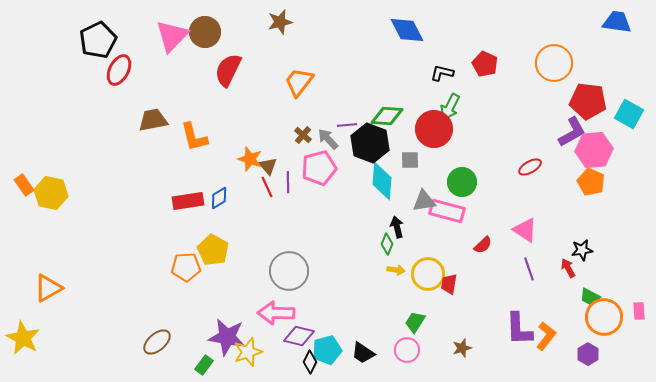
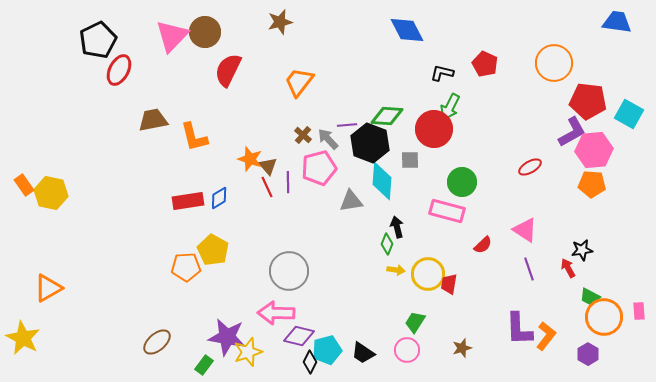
orange pentagon at (591, 182): moved 1 px right, 2 px down; rotated 20 degrees counterclockwise
gray triangle at (424, 201): moved 73 px left
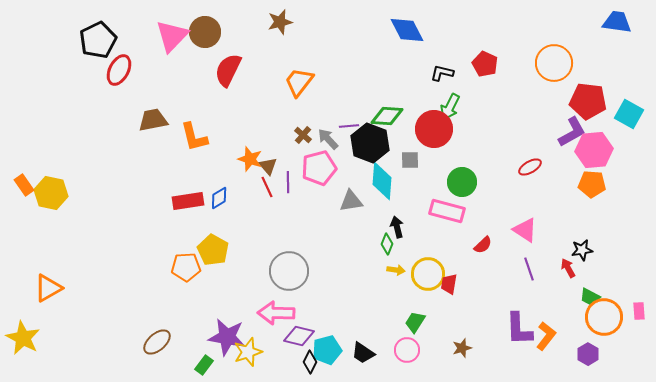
purple line at (347, 125): moved 2 px right, 1 px down
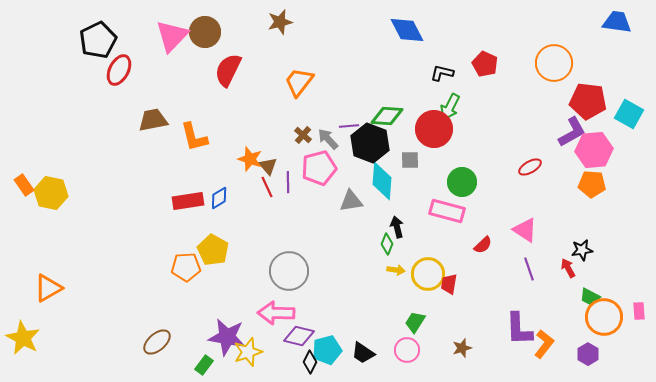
orange L-shape at (546, 336): moved 2 px left, 8 px down
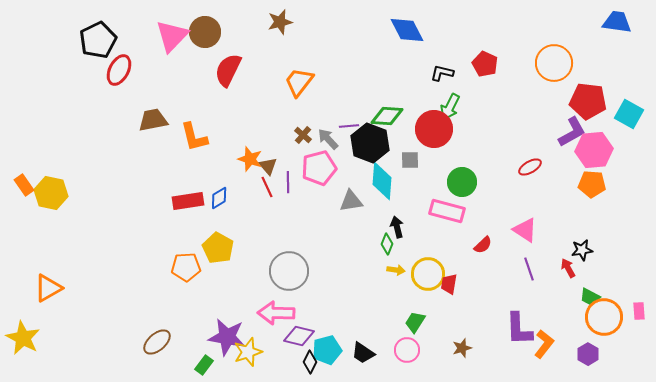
yellow pentagon at (213, 250): moved 5 px right, 2 px up
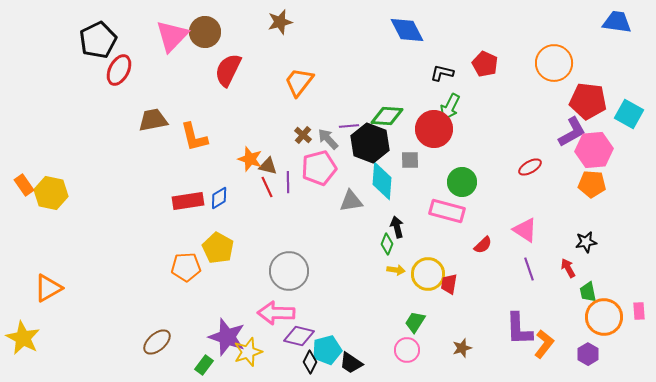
brown triangle at (268, 166): rotated 36 degrees counterclockwise
black star at (582, 250): moved 4 px right, 8 px up
green trapezoid at (590, 297): moved 2 px left, 5 px up; rotated 50 degrees clockwise
purple star at (227, 337): rotated 9 degrees clockwise
black trapezoid at (363, 353): moved 12 px left, 10 px down
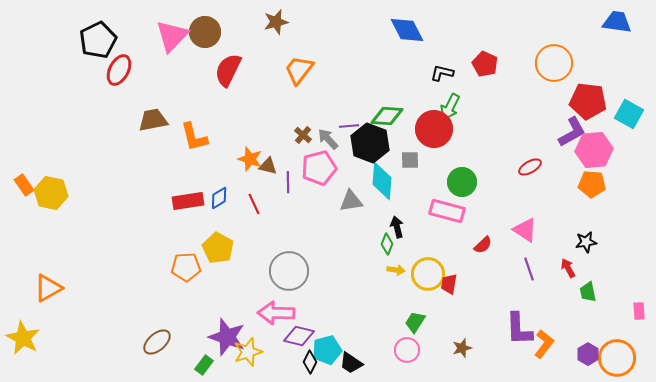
brown star at (280, 22): moved 4 px left
orange trapezoid at (299, 82): moved 12 px up
red line at (267, 187): moved 13 px left, 17 px down
orange circle at (604, 317): moved 13 px right, 41 px down
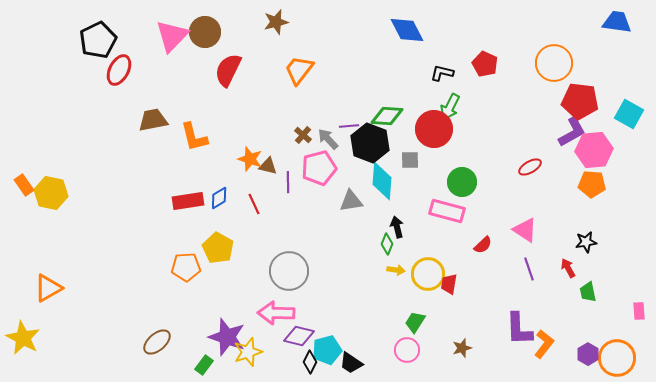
red pentagon at (588, 101): moved 8 px left
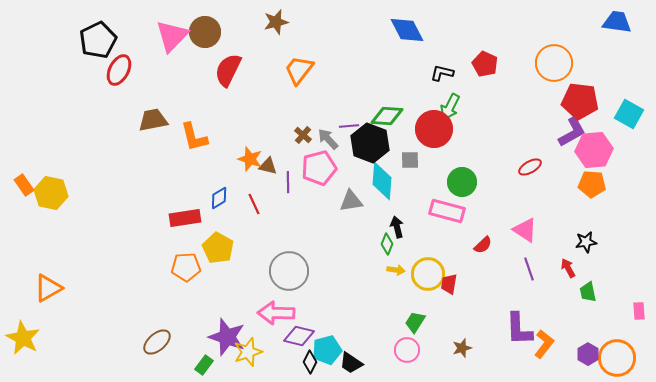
red rectangle at (188, 201): moved 3 px left, 17 px down
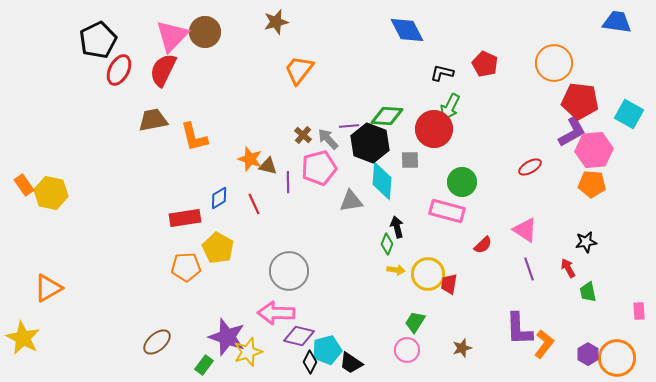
red semicircle at (228, 70): moved 65 px left
